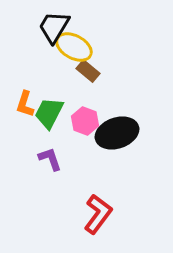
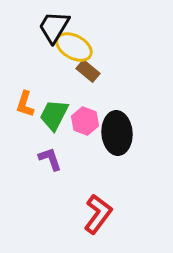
green trapezoid: moved 5 px right, 2 px down
black ellipse: rotated 75 degrees counterclockwise
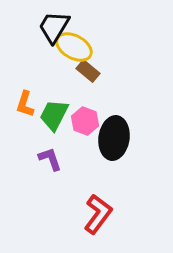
black ellipse: moved 3 px left, 5 px down; rotated 12 degrees clockwise
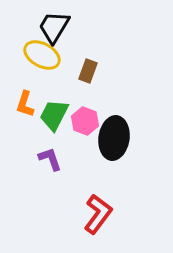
yellow ellipse: moved 32 px left, 8 px down
brown rectangle: rotated 70 degrees clockwise
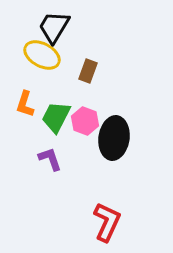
green trapezoid: moved 2 px right, 2 px down
red L-shape: moved 9 px right, 8 px down; rotated 12 degrees counterclockwise
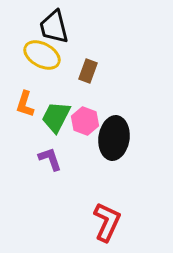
black trapezoid: rotated 45 degrees counterclockwise
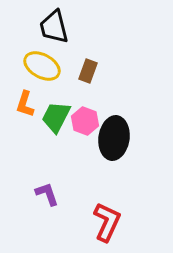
yellow ellipse: moved 11 px down
purple L-shape: moved 3 px left, 35 px down
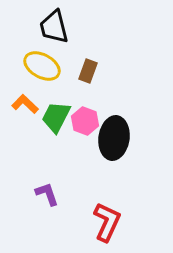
orange L-shape: rotated 116 degrees clockwise
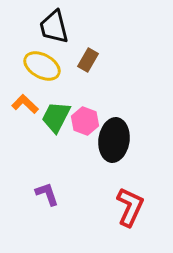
brown rectangle: moved 11 px up; rotated 10 degrees clockwise
black ellipse: moved 2 px down
red L-shape: moved 23 px right, 15 px up
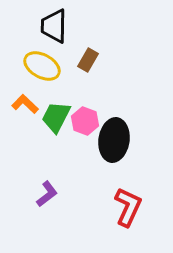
black trapezoid: moved 1 px up; rotated 15 degrees clockwise
purple L-shape: rotated 72 degrees clockwise
red L-shape: moved 2 px left
